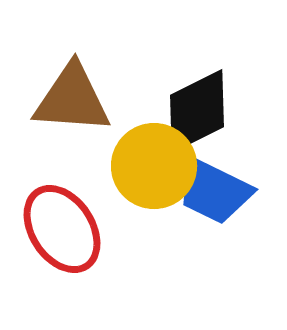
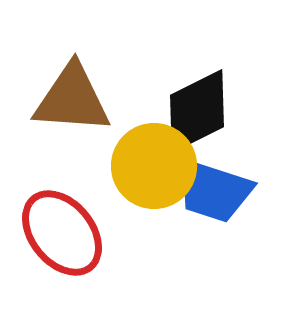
blue trapezoid: rotated 8 degrees counterclockwise
red ellipse: moved 4 px down; rotated 6 degrees counterclockwise
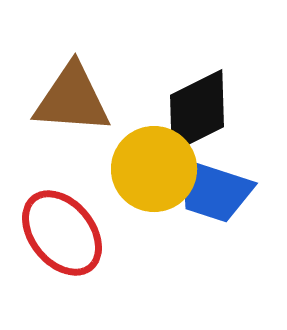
yellow circle: moved 3 px down
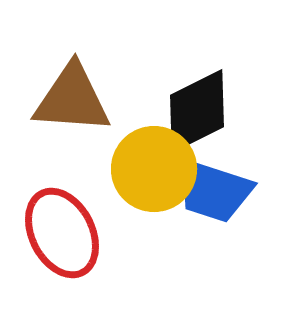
red ellipse: rotated 12 degrees clockwise
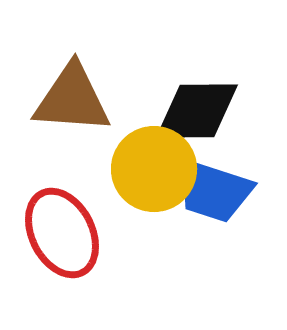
black diamond: rotated 26 degrees clockwise
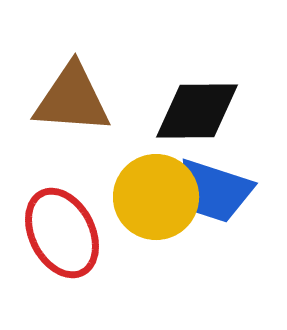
yellow circle: moved 2 px right, 28 px down
